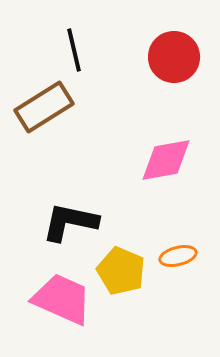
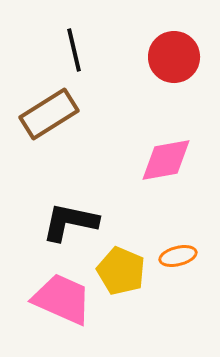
brown rectangle: moved 5 px right, 7 px down
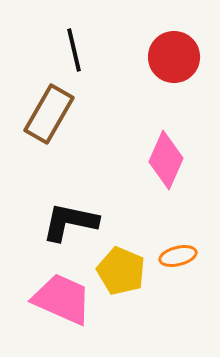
brown rectangle: rotated 28 degrees counterclockwise
pink diamond: rotated 56 degrees counterclockwise
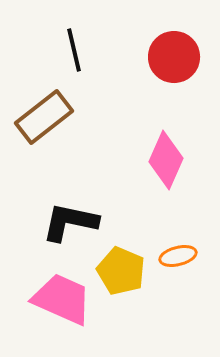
brown rectangle: moved 5 px left, 3 px down; rotated 22 degrees clockwise
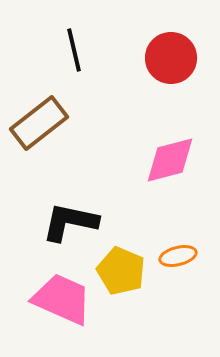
red circle: moved 3 px left, 1 px down
brown rectangle: moved 5 px left, 6 px down
pink diamond: moved 4 px right; rotated 52 degrees clockwise
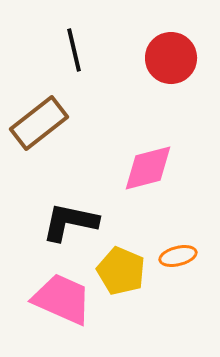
pink diamond: moved 22 px left, 8 px down
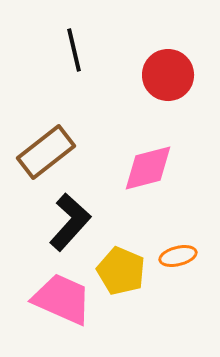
red circle: moved 3 px left, 17 px down
brown rectangle: moved 7 px right, 29 px down
black L-shape: rotated 120 degrees clockwise
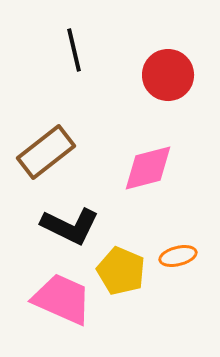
black L-shape: moved 4 px down; rotated 74 degrees clockwise
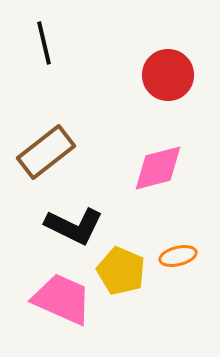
black line: moved 30 px left, 7 px up
pink diamond: moved 10 px right
black L-shape: moved 4 px right
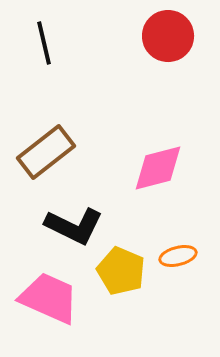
red circle: moved 39 px up
pink trapezoid: moved 13 px left, 1 px up
